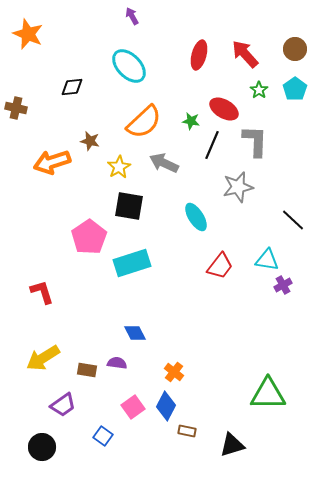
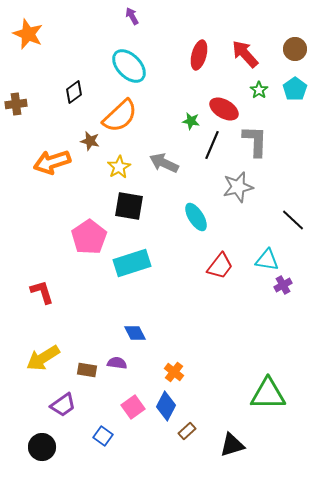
black diamond at (72, 87): moved 2 px right, 5 px down; rotated 30 degrees counterclockwise
brown cross at (16, 108): moved 4 px up; rotated 20 degrees counterclockwise
orange semicircle at (144, 122): moved 24 px left, 6 px up
brown rectangle at (187, 431): rotated 54 degrees counterclockwise
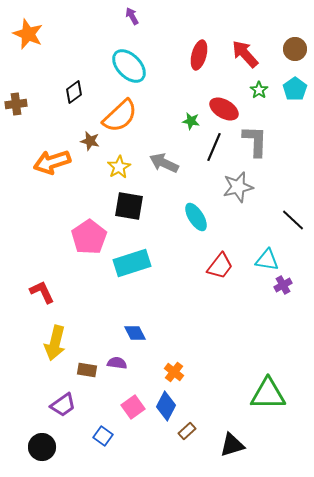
black line at (212, 145): moved 2 px right, 2 px down
red L-shape at (42, 292): rotated 8 degrees counterclockwise
yellow arrow at (43, 358): moved 12 px right, 15 px up; rotated 44 degrees counterclockwise
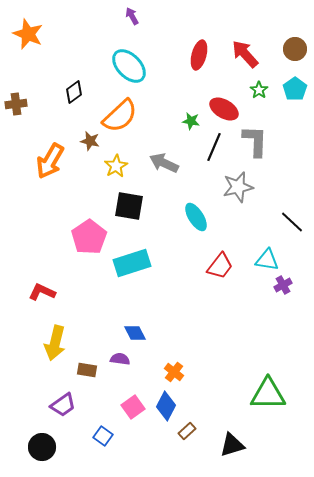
orange arrow at (52, 162): moved 2 px left, 1 px up; rotated 42 degrees counterclockwise
yellow star at (119, 167): moved 3 px left, 1 px up
black line at (293, 220): moved 1 px left, 2 px down
red L-shape at (42, 292): rotated 40 degrees counterclockwise
purple semicircle at (117, 363): moved 3 px right, 4 px up
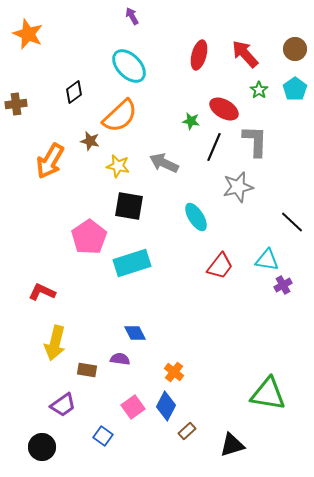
yellow star at (116, 166): moved 2 px right; rotated 30 degrees counterclockwise
green triangle at (268, 394): rotated 9 degrees clockwise
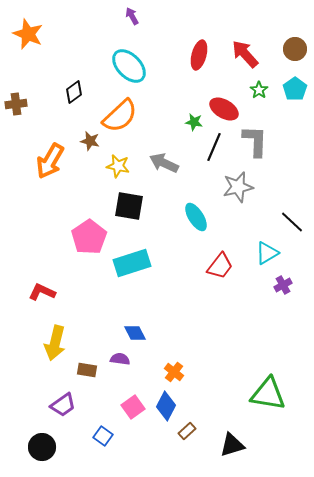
green star at (191, 121): moved 3 px right, 1 px down
cyan triangle at (267, 260): moved 7 px up; rotated 40 degrees counterclockwise
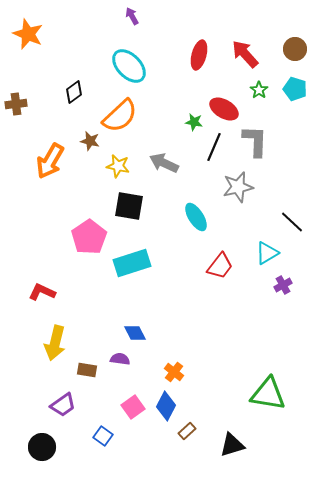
cyan pentagon at (295, 89): rotated 20 degrees counterclockwise
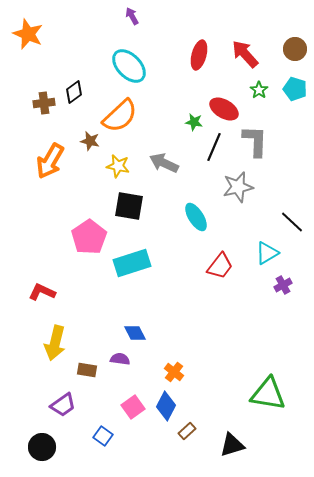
brown cross at (16, 104): moved 28 px right, 1 px up
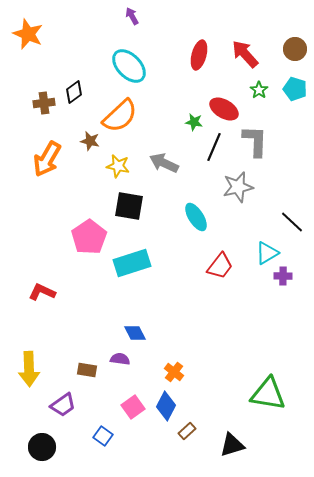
orange arrow at (50, 161): moved 3 px left, 2 px up
purple cross at (283, 285): moved 9 px up; rotated 30 degrees clockwise
yellow arrow at (55, 343): moved 26 px left, 26 px down; rotated 16 degrees counterclockwise
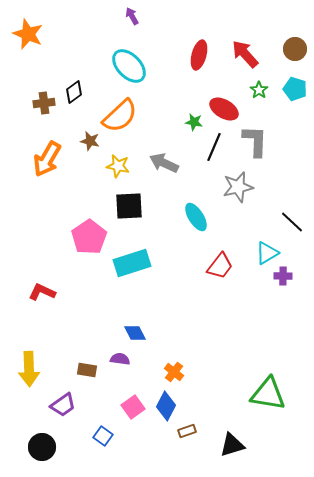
black square at (129, 206): rotated 12 degrees counterclockwise
brown rectangle at (187, 431): rotated 24 degrees clockwise
